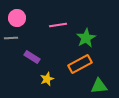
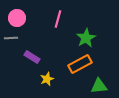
pink line: moved 6 px up; rotated 66 degrees counterclockwise
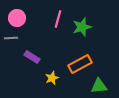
green star: moved 4 px left, 11 px up; rotated 12 degrees clockwise
yellow star: moved 5 px right, 1 px up
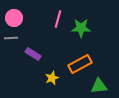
pink circle: moved 3 px left
green star: moved 1 px left, 1 px down; rotated 18 degrees clockwise
purple rectangle: moved 1 px right, 3 px up
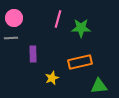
purple rectangle: rotated 56 degrees clockwise
orange rectangle: moved 2 px up; rotated 15 degrees clockwise
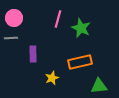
green star: rotated 24 degrees clockwise
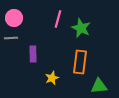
orange rectangle: rotated 70 degrees counterclockwise
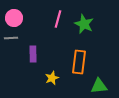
green star: moved 3 px right, 4 px up
orange rectangle: moved 1 px left
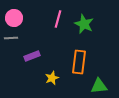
purple rectangle: moved 1 px left, 2 px down; rotated 70 degrees clockwise
